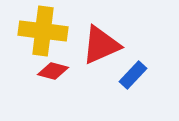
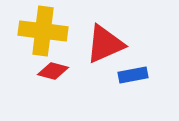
red triangle: moved 4 px right, 1 px up
blue rectangle: rotated 36 degrees clockwise
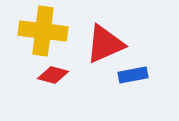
red diamond: moved 4 px down
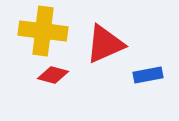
blue rectangle: moved 15 px right
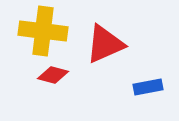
blue rectangle: moved 12 px down
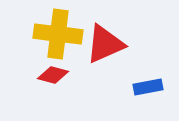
yellow cross: moved 15 px right, 3 px down
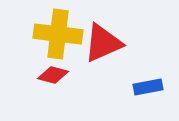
red triangle: moved 2 px left, 1 px up
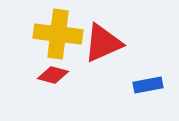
blue rectangle: moved 2 px up
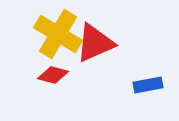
yellow cross: rotated 24 degrees clockwise
red triangle: moved 8 px left
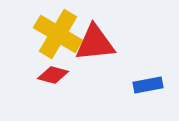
red triangle: rotated 18 degrees clockwise
